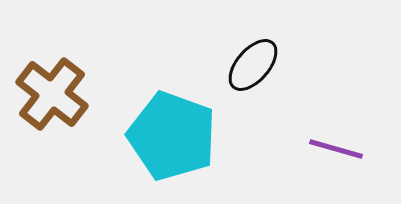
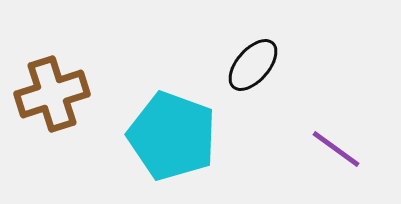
brown cross: rotated 34 degrees clockwise
purple line: rotated 20 degrees clockwise
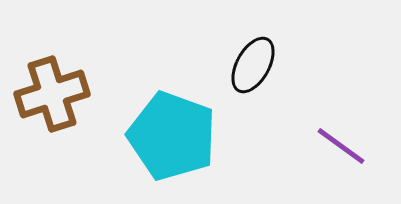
black ellipse: rotated 12 degrees counterclockwise
purple line: moved 5 px right, 3 px up
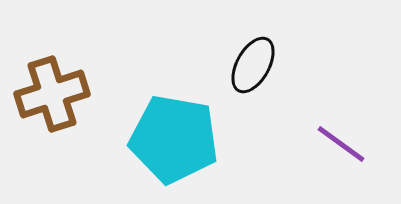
cyan pentagon: moved 2 px right, 3 px down; rotated 10 degrees counterclockwise
purple line: moved 2 px up
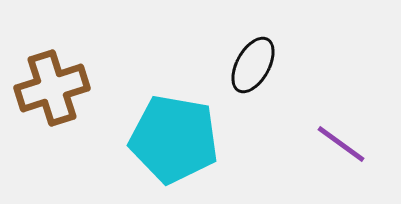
brown cross: moved 6 px up
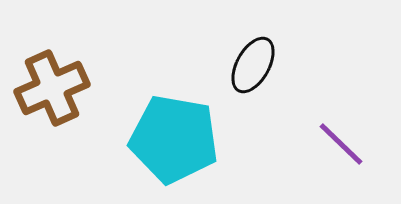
brown cross: rotated 6 degrees counterclockwise
purple line: rotated 8 degrees clockwise
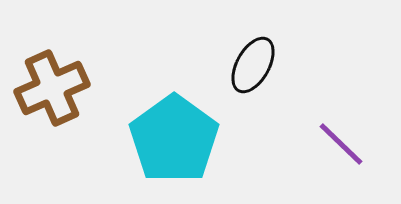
cyan pentagon: rotated 26 degrees clockwise
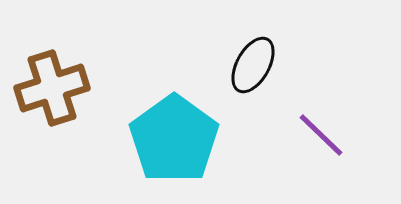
brown cross: rotated 6 degrees clockwise
purple line: moved 20 px left, 9 px up
